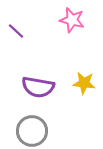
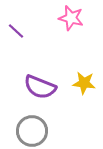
pink star: moved 1 px left, 2 px up
purple semicircle: moved 2 px right; rotated 12 degrees clockwise
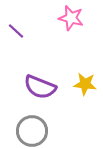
yellow star: moved 1 px right, 1 px down
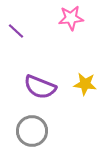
pink star: rotated 20 degrees counterclockwise
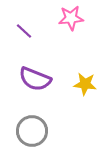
purple line: moved 8 px right
purple semicircle: moved 5 px left, 8 px up
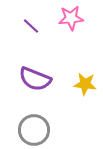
purple line: moved 7 px right, 5 px up
gray circle: moved 2 px right, 1 px up
